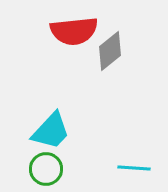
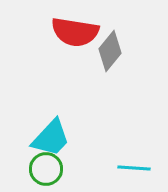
red semicircle: moved 1 px right, 1 px down; rotated 15 degrees clockwise
gray diamond: rotated 12 degrees counterclockwise
cyan trapezoid: moved 7 px down
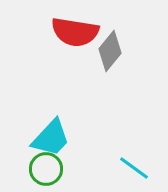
cyan line: rotated 32 degrees clockwise
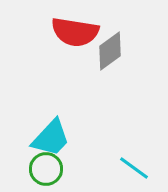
gray diamond: rotated 15 degrees clockwise
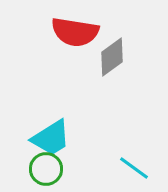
gray diamond: moved 2 px right, 6 px down
cyan trapezoid: rotated 15 degrees clockwise
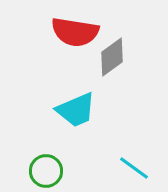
cyan trapezoid: moved 25 px right, 28 px up; rotated 9 degrees clockwise
green circle: moved 2 px down
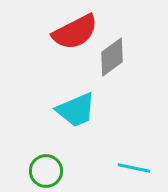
red semicircle: rotated 36 degrees counterclockwise
cyan line: rotated 24 degrees counterclockwise
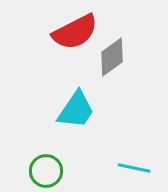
cyan trapezoid: rotated 33 degrees counterclockwise
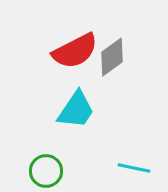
red semicircle: moved 19 px down
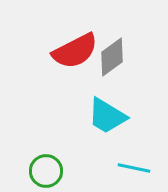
cyan trapezoid: moved 31 px right, 6 px down; rotated 87 degrees clockwise
